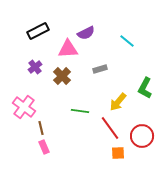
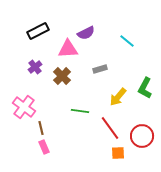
yellow arrow: moved 5 px up
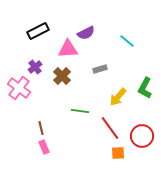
pink cross: moved 5 px left, 19 px up
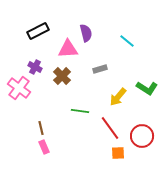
purple semicircle: rotated 78 degrees counterclockwise
purple cross: rotated 24 degrees counterclockwise
green L-shape: moved 2 px right; rotated 85 degrees counterclockwise
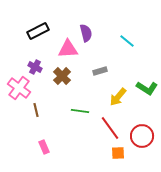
gray rectangle: moved 2 px down
brown line: moved 5 px left, 18 px up
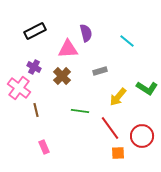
black rectangle: moved 3 px left
purple cross: moved 1 px left
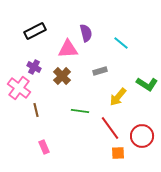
cyan line: moved 6 px left, 2 px down
green L-shape: moved 4 px up
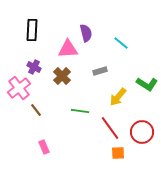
black rectangle: moved 3 px left, 1 px up; rotated 60 degrees counterclockwise
pink cross: rotated 15 degrees clockwise
brown line: rotated 24 degrees counterclockwise
red circle: moved 4 px up
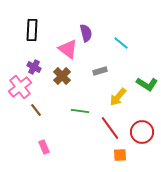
pink triangle: rotated 40 degrees clockwise
pink cross: moved 1 px right, 1 px up
orange square: moved 2 px right, 2 px down
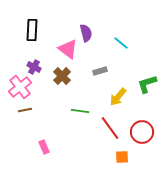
green L-shape: rotated 130 degrees clockwise
brown line: moved 11 px left; rotated 64 degrees counterclockwise
orange square: moved 2 px right, 2 px down
